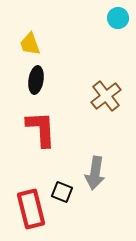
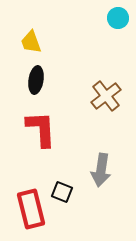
yellow trapezoid: moved 1 px right, 2 px up
gray arrow: moved 6 px right, 3 px up
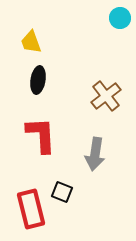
cyan circle: moved 2 px right
black ellipse: moved 2 px right
red L-shape: moved 6 px down
gray arrow: moved 6 px left, 16 px up
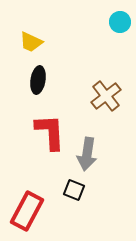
cyan circle: moved 4 px down
yellow trapezoid: rotated 45 degrees counterclockwise
red L-shape: moved 9 px right, 3 px up
gray arrow: moved 8 px left
black square: moved 12 px right, 2 px up
red rectangle: moved 4 px left, 2 px down; rotated 42 degrees clockwise
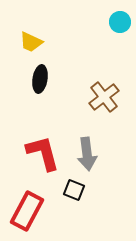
black ellipse: moved 2 px right, 1 px up
brown cross: moved 2 px left, 1 px down
red L-shape: moved 7 px left, 21 px down; rotated 12 degrees counterclockwise
gray arrow: rotated 16 degrees counterclockwise
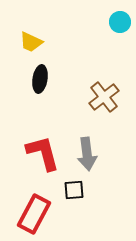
black square: rotated 25 degrees counterclockwise
red rectangle: moved 7 px right, 3 px down
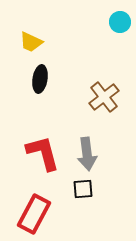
black square: moved 9 px right, 1 px up
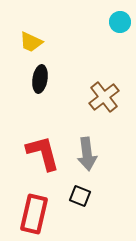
black square: moved 3 px left, 7 px down; rotated 25 degrees clockwise
red rectangle: rotated 15 degrees counterclockwise
